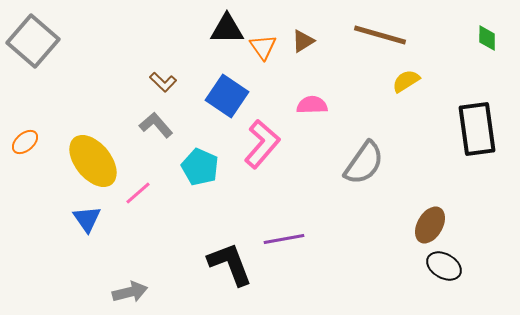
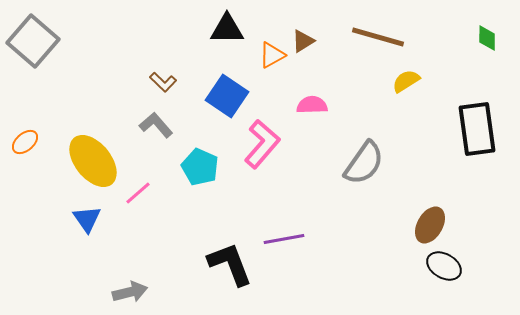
brown line: moved 2 px left, 2 px down
orange triangle: moved 9 px right, 8 px down; rotated 36 degrees clockwise
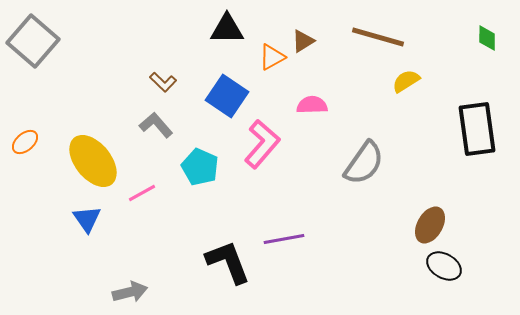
orange triangle: moved 2 px down
pink line: moved 4 px right; rotated 12 degrees clockwise
black L-shape: moved 2 px left, 2 px up
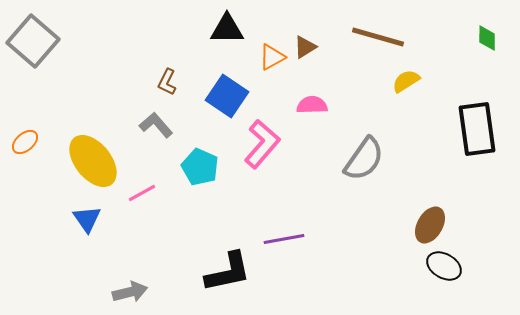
brown triangle: moved 2 px right, 6 px down
brown L-shape: moved 4 px right; rotated 72 degrees clockwise
gray semicircle: moved 4 px up
black L-shape: moved 10 px down; rotated 99 degrees clockwise
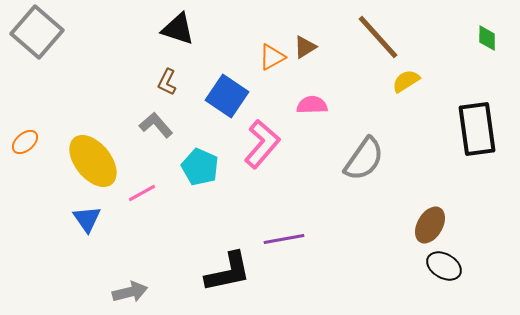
black triangle: moved 49 px left; rotated 18 degrees clockwise
brown line: rotated 32 degrees clockwise
gray square: moved 4 px right, 9 px up
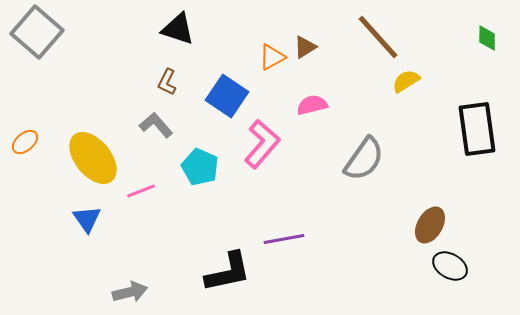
pink semicircle: rotated 12 degrees counterclockwise
yellow ellipse: moved 3 px up
pink line: moved 1 px left, 2 px up; rotated 8 degrees clockwise
black ellipse: moved 6 px right
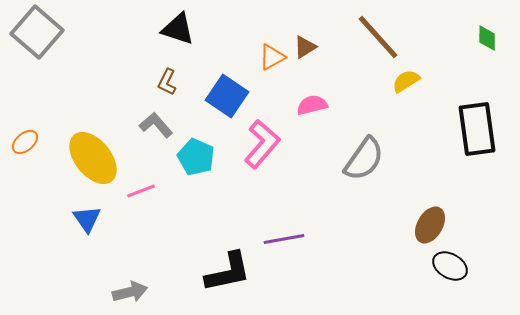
cyan pentagon: moved 4 px left, 10 px up
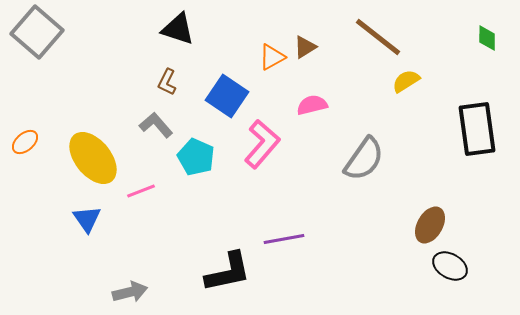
brown line: rotated 10 degrees counterclockwise
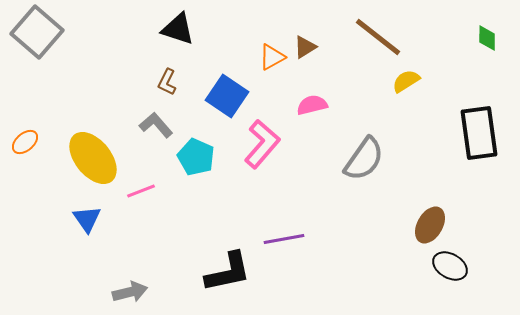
black rectangle: moved 2 px right, 4 px down
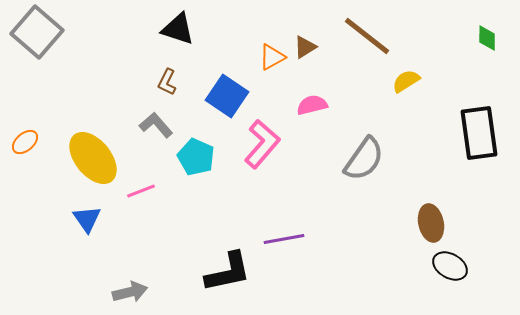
brown line: moved 11 px left, 1 px up
brown ellipse: moved 1 px right, 2 px up; rotated 42 degrees counterclockwise
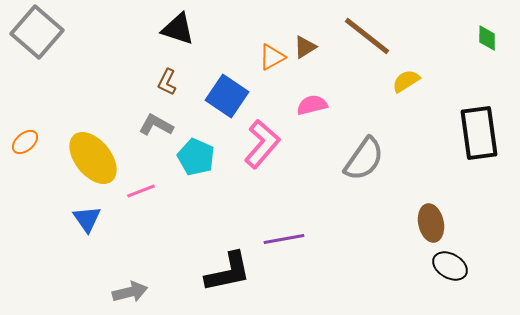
gray L-shape: rotated 20 degrees counterclockwise
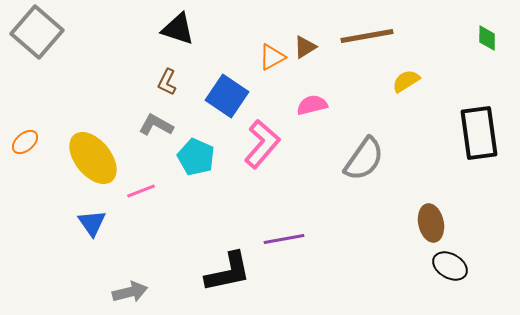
brown line: rotated 48 degrees counterclockwise
blue triangle: moved 5 px right, 4 px down
